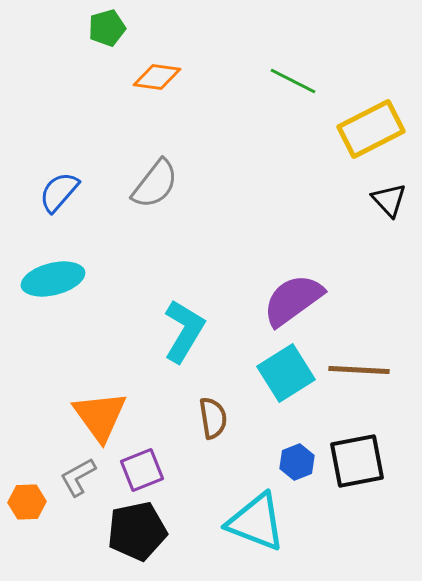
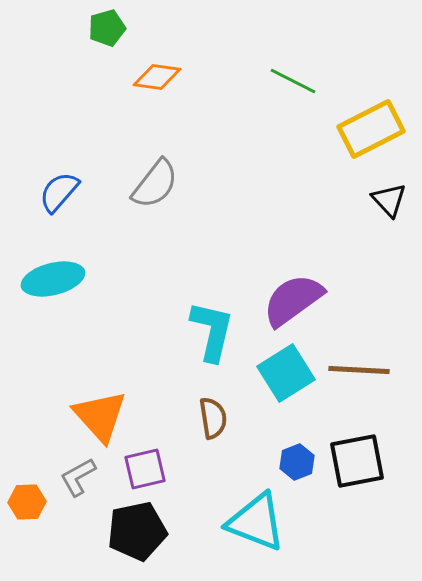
cyan L-shape: moved 28 px right; rotated 18 degrees counterclockwise
orange triangle: rotated 6 degrees counterclockwise
purple square: moved 3 px right, 1 px up; rotated 9 degrees clockwise
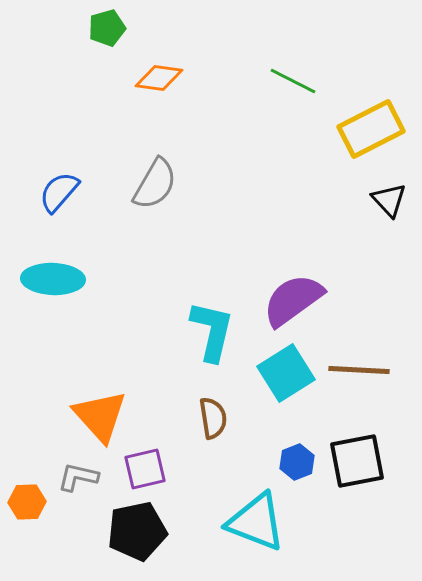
orange diamond: moved 2 px right, 1 px down
gray semicircle: rotated 8 degrees counterclockwise
cyan ellipse: rotated 16 degrees clockwise
gray L-shape: rotated 42 degrees clockwise
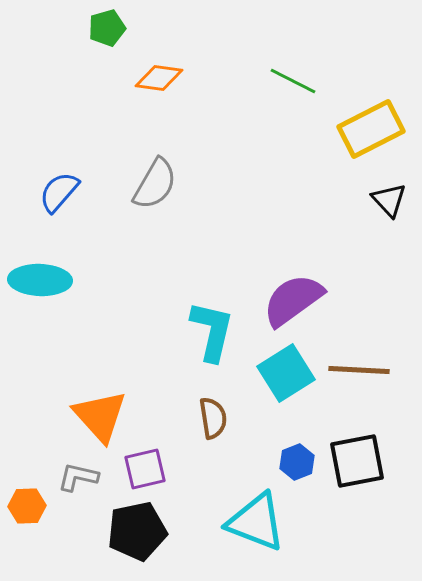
cyan ellipse: moved 13 px left, 1 px down
orange hexagon: moved 4 px down
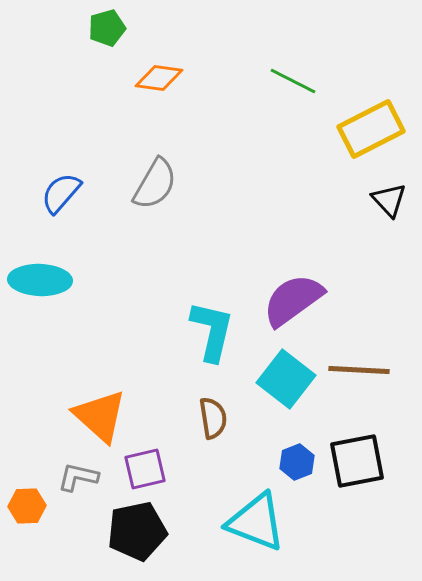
blue semicircle: moved 2 px right, 1 px down
cyan square: moved 6 px down; rotated 20 degrees counterclockwise
orange triangle: rotated 6 degrees counterclockwise
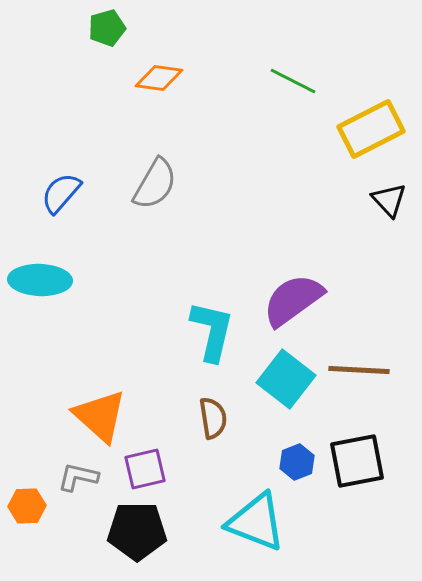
black pentagon: rotated 12 degrees clockwise
